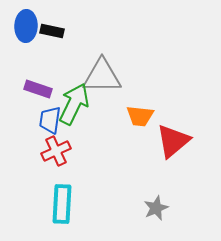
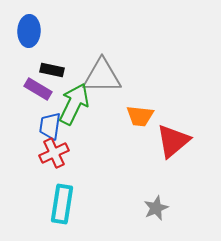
blue ellipse: moved 3 px right, 5 px down
black rectangle: moved 39 px down
purple rectangle: rotated 12 degrees clockwise
blue trapezoid: moved 6 px down
red cross: moved 2 px left, 2 px down
cyan rectangle: rotated 6 degrees clockwise
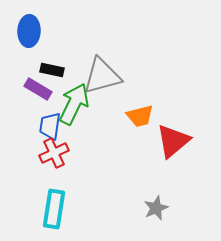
gray triangle: rotated 15 degrees counterclockwise
orange trapezoid: rotated 20 degrees counterclockwise
cyan rectangle: moved 8 px left, 5 px down
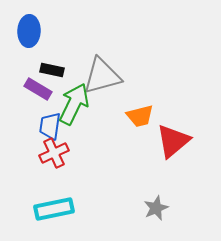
cyan rectangle: rotated 69 degrees clockwise
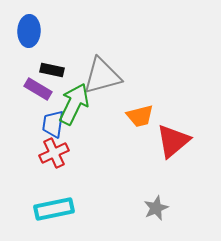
blue trapezoid: moved 3 px right, 2 px up
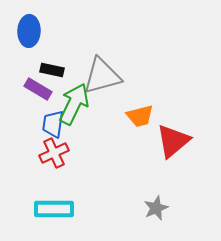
cyan rectangle: rotated 12 degrees clockwise
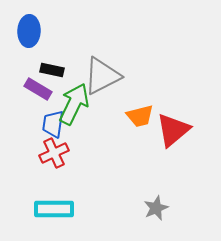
gray triangle: rotated 12 degrees counterclockwise
red triangle: moved 11 px up
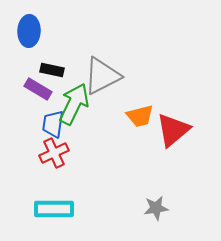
gray star: rotated 15 degrees clockwise
